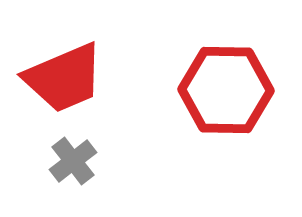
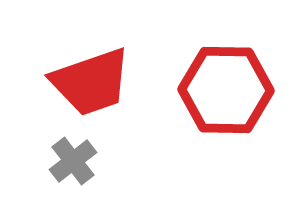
red trapezoid: moved 27 px right, 4 px down; rotated 4 degrees clockwise
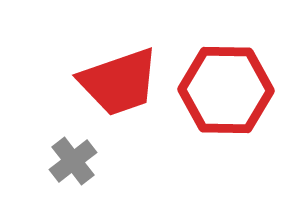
red trapezoid: moved 28 px right
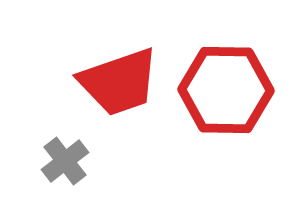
gray cross: moved 8 px left
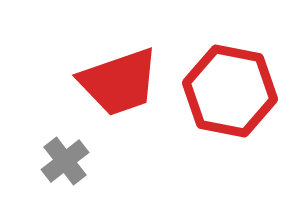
red hexagon: moved 4 px right, 1 px down; rotated 10 degrees clockwise
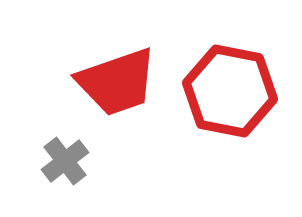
red trapezoid: moved 2 px left
